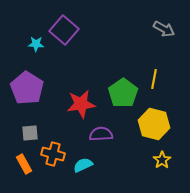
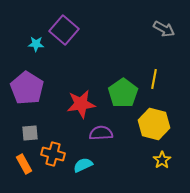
purple semicircle: moved 1 px up
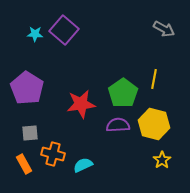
cyan star: moved 1 px left, 10 px up
purple semicircle: moved 17 px right, 8 px up
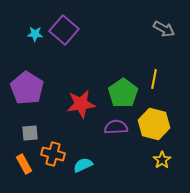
purple semicircle: moved 2 px left, 2 px down
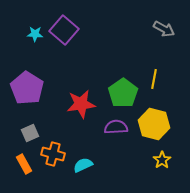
gray square: rotated 18 degrees counterclockwise
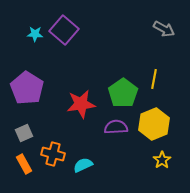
yellow hexagon: rotated 24 degrees clockwise
gray square: moved 6 px left
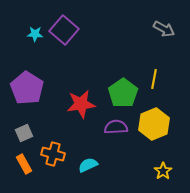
yellow star: moved 1 px right, 11 px down
cyan semicircle: moved 5 px right
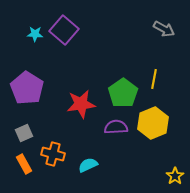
yellow hexagon: moved 1 px left, 1 px up
yellow star: moved 12 px right, 5 px down
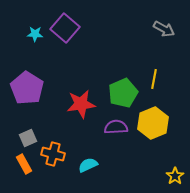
purple square: moved 1 px right, 2 px up
green pentagon: rotated 12 degrees clockwise
gray square: moved 4 px right, 5 px down
